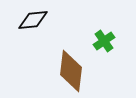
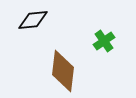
brown diamond: moved 8 px left
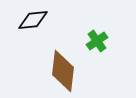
green cross: moved 7 px left
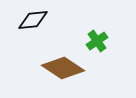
brown diamond: moved 3 px up; rotated 63 degrees counterclockwise
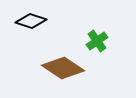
black diamond: moved 2 px left, 1 px down; rotated 24 degrees clockwise
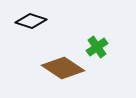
green cross: moved 6 px down
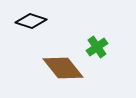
brown diamond: rotated 18 degrees clockwise
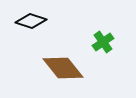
green cross: moved 6 px right, 5 px up
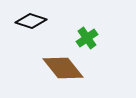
green cross: moved 16 px left, 4 px up
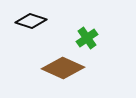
brown diamond: rotated 27 degrees counterclockwise
